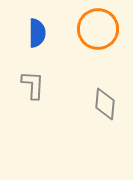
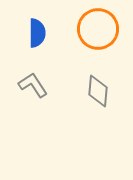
gray L-shape: rotated 36 degrees counterclockwise
gray diamond: moved 7 px left, 13 px up
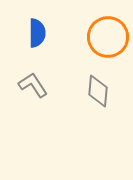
orange circle: moved 10 px right, 8 px down
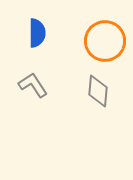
orange circle: moved 3 px left, 4 px down
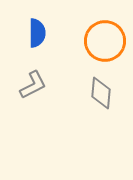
gray L-shape: rotated 96 degrees clockwise
gray diamond: moved 3 px right, 2 px down
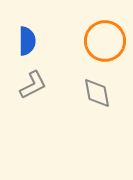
blue semicircle: moved 10 px left, 8 px down
gray diamond: moved 4 px left; rotated 16 degrees counterclockwise
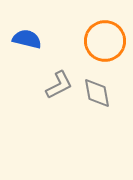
blue semicircle: moved 2 px up; rotated 76 degrees counterclockwise
gray L-shape: moved 26 px right
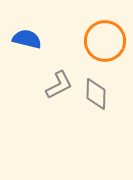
gray diamond: moved 1 px left, 1 px down; rotated 12 degrees clockwise
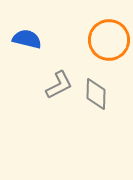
orange circle: moved 4 px right, 1 px up
